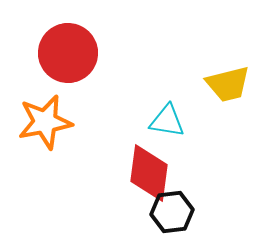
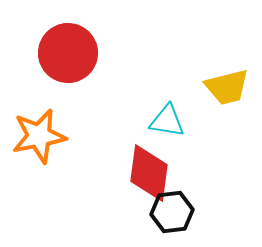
yellow trapezoid: moved 1 px left, 3 px down
orange star: moved 6 px left, 14 px down
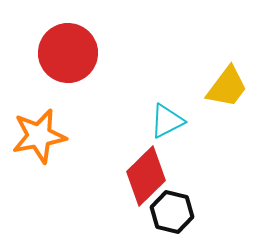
yellow trapezoid: rotated 39 degrees counterclockwise
cyan triangle: rotated 36 degrees counterclockwise
red diamond: moved 3 px left, 3 px down; rotated 38 degrees clockwise
black hexagon: rotated 21 degrees clockwise
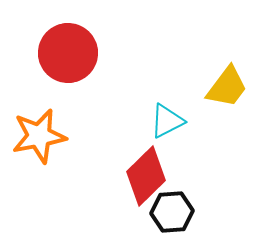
black hexagon: rotated 18 degrees counterclockwise
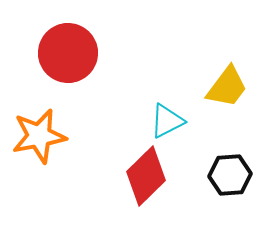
black hexagon: moved 58 px right, 37 px up
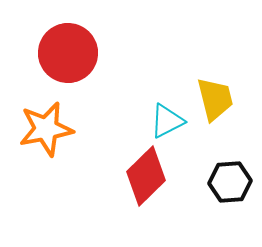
yellow trapezoid: moved 12 px left, 12 px down; rotated 51 degrees counterclockwise
orange star: moved 7 px right, 7 px up
black hexagon: moved 7 px down
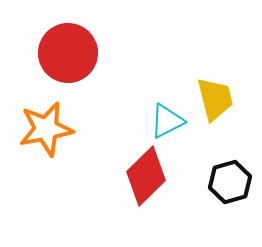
black hexagon: rotated 12 degrees counterclockwise
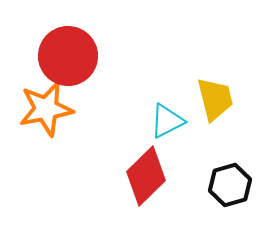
red circle: moved 3 px down
orange star: moved 20 px up
black hexagon: moved 3 px down
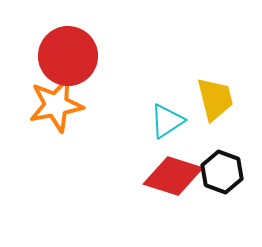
orange star: moved 10 px right, 4 px up
cyan triangle: rotated 6 degrees counterclockwise
red diamond: moved 27 px right; rotated 62 degrees clockwise
black hexagon: moved 8 px left, 13 px up; rotated 24 degrees counterclockwise
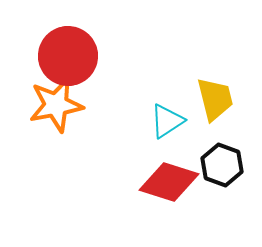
black hexagon: moved 7 px up
red diamond: moved 4 px left, 6 px down
